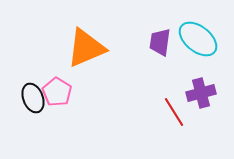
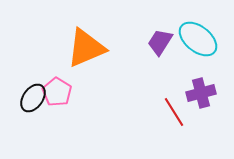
purple trapezoid: rotated 24 degrees clockwise
black ellipse: rotated 56 degrees clockwise
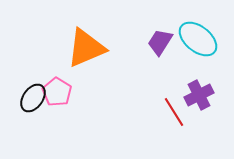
purple cross: moved 2 px left, 2 px down; rotated 12 degrees counterclockwise
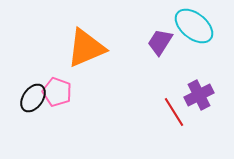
cyan ellipse: moved 4 px left, 13 px up
pink pentagon: rotated 12 degrees counterclockwise
